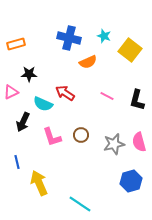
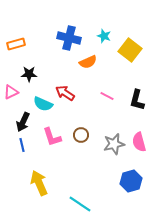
blue line: moved 5 px right, 17 px up
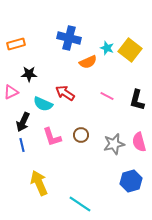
cyan star: moved 3 px right, 12 px down
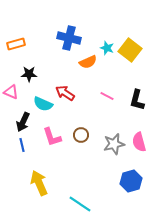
pink triangle: rotated 49 degrees clockwise
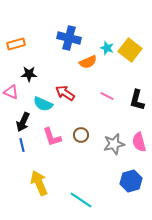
cyan line: moved 1 px right, 4 px up
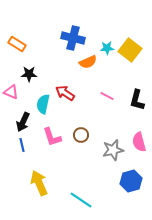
blue cross: moved 4 px right
orange rectangle: moved 1 px right; rotated 48 degrees clockwise
cyan star: rotated 24 degrees counterclockwise
cyan semicircle: rotated 78 degrees clockwise
gray star: moved 1 px left, 6 px down
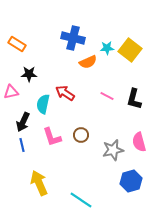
pink triangle: rotated 35 degrees counterclockwise
black L-shape: moved 3 px left, 1 px up
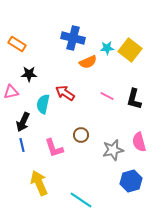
pink L-shape: moved 2 px right, 11 px down
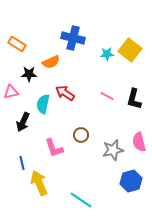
cyan star: moved 6 px down
orange semicircle: moved 37 px left
blue line: moved 18 px down
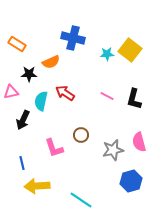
cyan semicircle: moved 2 px left, 3 px up
black arrow: moved 2 px up
yellow arrow: moved 2 px left, 3 px down; rotated 70 degrees counterclockwise
